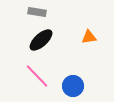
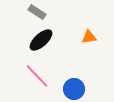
gray rectangle: rotated 24 degrees clockwise
blue circle: moved 1 px right, 3 px down
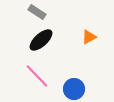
orange triangle: rotated 21 degrees counterclockwise
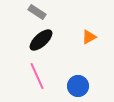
pink line: rotated 20 degrees clockwise
blue circle: moved 4 px right, 3 px up
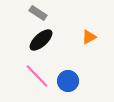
gray rectangle: moved 1 px right, 1 px down
pink line: rotated 20 degrees counterclockwise
blue circle: moved 10 px left, 5 px up
